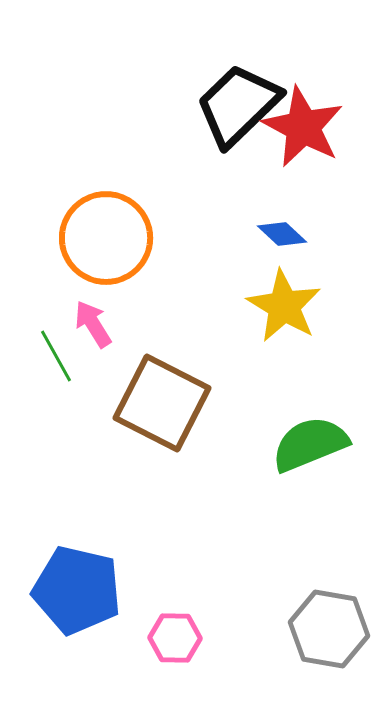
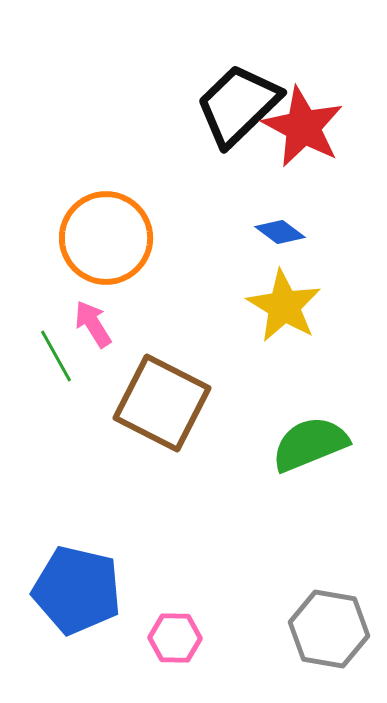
blue diamond: moved 2 px left, 2 px up; rotated 6 degrees counterclockwise
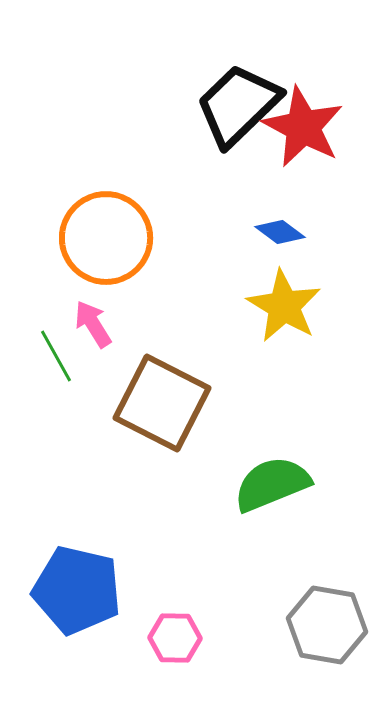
green semicircle: moved 38 px left, 40 px down
gray hexagon: moved 2 px left, 4 px up
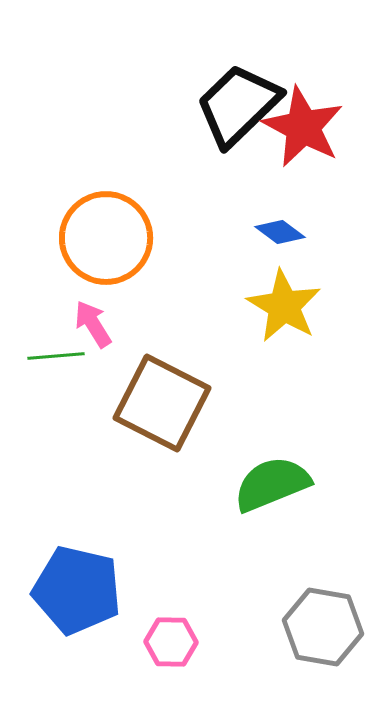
green line: rotated 66 degrees counterclockwise
gray hexagon: moved 4 px left, 2 px down
pink hexagon: moved 4 px left, 4 px down
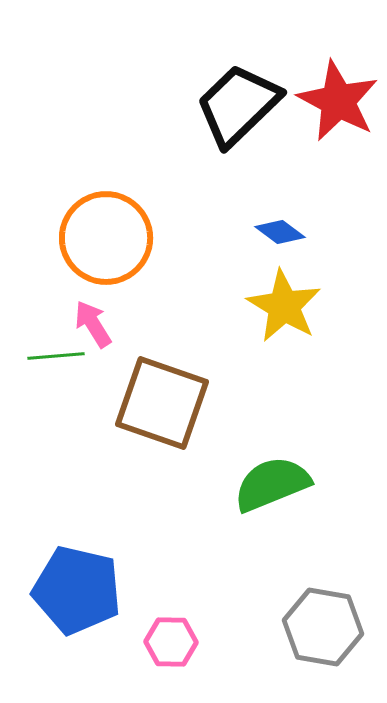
red star: moved 35 px right, 26 px up
brown square: rotated 8 degrees counterclockwise
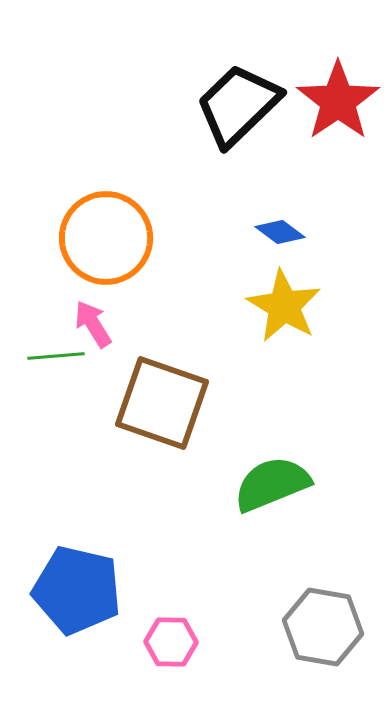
red star: rotated 10 degrees clockwise
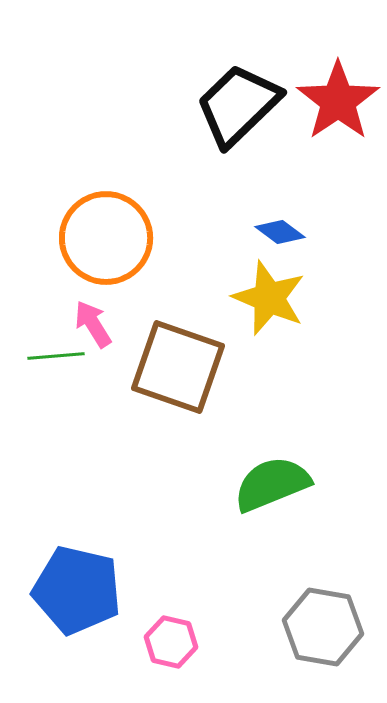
yellow star: moved 15 px left, 8 px up; rotated 8 degrees counterclockwise
brown square: moved 16 px right, 36 px up
pink hexagon: rotated 12 degrees clockwise
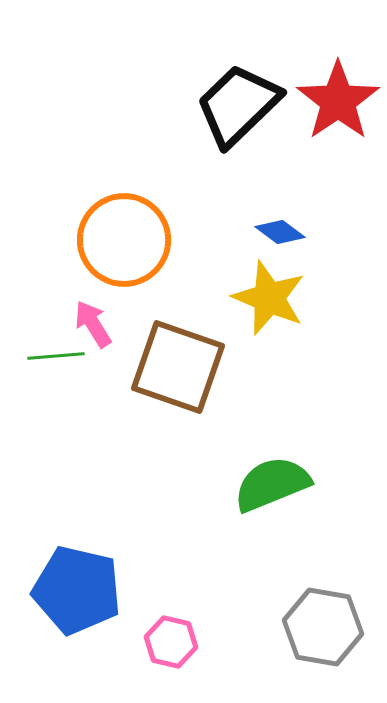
orange circle: moved 18 px right, 2 px down
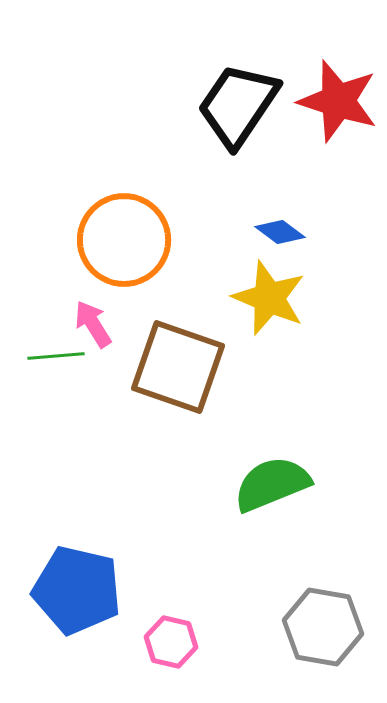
red star: rotated 20 degrees counterclockwise
black trapezoid: rotated 12 degrees counterclockwise
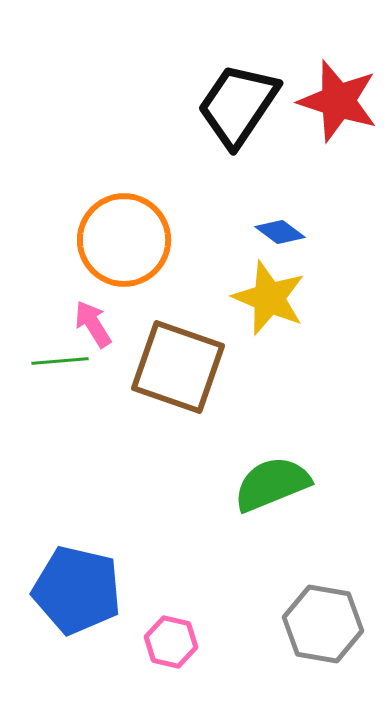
green line: moved 4 px right, 5 px down
gray hexagon: moved 3 px up
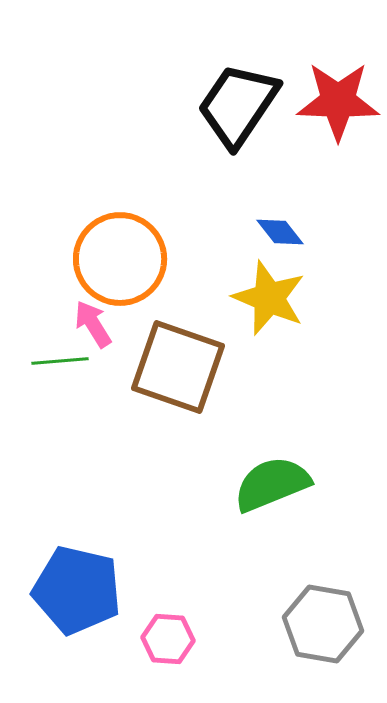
red star: rotated 16 degrees counterclockwise
blue diamond: rotated 15 degrees clockwise
orange circle: moved 4 px left, 19 px down
pink hexagon: moved 3 px left, 3 px up; rotated 9 degrees counterclockwise
